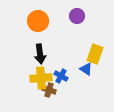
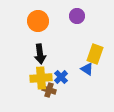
blue triangle: moved 1 px right
blue cross: moved 1 px down; rotated 16 degrees clockwise
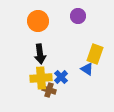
purple circle: moved 1 px right
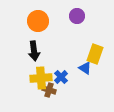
purple circle: moved 1 px left
black arrow: moved 6 px left, 3 px up
blue triangle: moved 2 px left, 1 px up
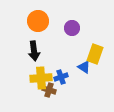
purple circle: moved 5 px left, 12 px down
blue triangle: moved 1 px left, 1 px up
blue cross: rotated 24 degrees clockwise
